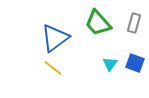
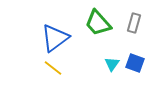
cyan triangle: moved 2 px right
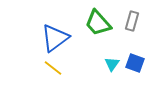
gray rectangle: moved 2 px left, 2 px up
